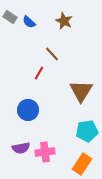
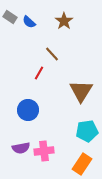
brown star: rotated 12 degrees clockwise
pink cross: moved 1 px left, 1 px up
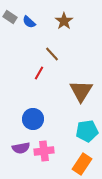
blue circle: moved 5 px right, 9 px down
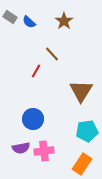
red line: moved 3 px left, 2 px up
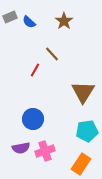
gray rectangle: rotated 56 degrees counterclockwise
red line: moved 1 px left, 1 px up
brown triangle: moved 2 px right, 1 px down
pink cross: moved 1 px right; rotated 12 degrees counterclockwise
orange rectangle: moved 1 px left
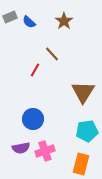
orange rectangle: rotated 20 degrees counterclockwise
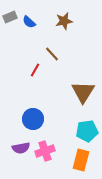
brown star: rotated 24 degrees clockwise
orange rectangle: moved 4 px up
